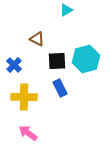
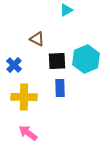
cyan hexagon: rotated 8 degrees counterclockwise
blue rectangle: rotated 24 degrees clockwise
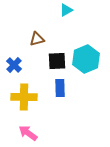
brown triangle: rotated 42 degrees counterclockwise
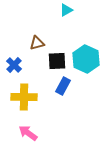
brown triangle: moved 4 px down
cyan hexagon: rotated 12 degrees counterclockwise
blue rectangle: moved 3 px right, 2 px up; rotated 30 degrees clockwise
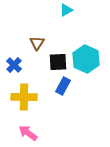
brown triangle: rotated 42 degrees counterclockwise
black square: moved 1 px right, 1 px down
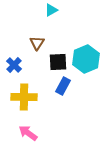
cyan triangle: moved 15 px left
cyan hexagon: rotated 12 degrees clockwise
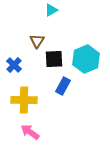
brown triangle: moved 2 px up
black square: moved 4 px left, 3 px up
yellow cross: moved 3 px down
pink arrow: moved 2 px right, 1 px up
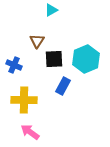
blue cross: rotated 21 degrees counterclockwise
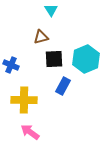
cyan triangle: rotated 32 degrees counterclockwise
brown triangle: moved 4 px right, 4 px up; rotated 42 degrees clockwise
blue cross: moved 3 px left
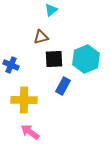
cyan triangle: rotated 24 degrees clockwise
